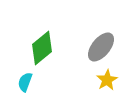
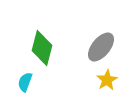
green diamond: rotated 36 degrees counterclockwise
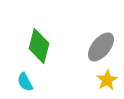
green diamond: moved 3 px left, 2 px up
cyan semicircle: rotated 48 degrees counterclockwise
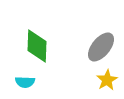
green diamond: moved 2 px left; rotated 12 degrees counterclockwise
cyan semicircle: rotated 60 degrees counterclockwise
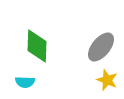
yellow star: rotated 20 degrees counterclockwise
